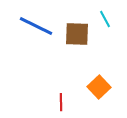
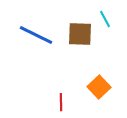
blue line: moved 9 px down
brown square: moved 3 px right
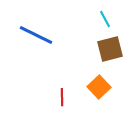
brown square: moved 30 px right, 15 px down; rotated 16 degrees counterclockwise
red line: moved 1 px right, 5 px up
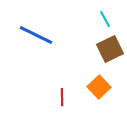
brown square: rotated 12 degrees counterclockwise
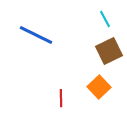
brown square: moved 1 px left, 2 px down
red line: moved 1 px left, 1 px down
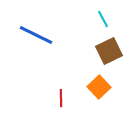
cyan line: moved 2 px left
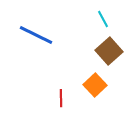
brown square: rotated 16 degrees counterclockwise
orange square: moved 4 px left, 2 px up
